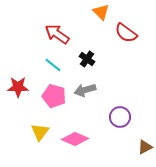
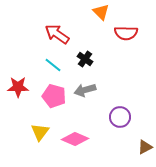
red semicircle: rotated 35 degrees counterclockwise
black cross: moved 2 px left
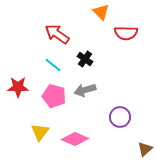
brown triangle: moved 2 px down; rotated 14 degrees counterclockwise
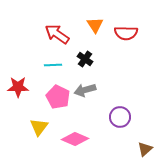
orange triangle: moved 6 px left, 13 px down; rotated 12 degrees clockwise
cyan line: rotated 42 degrees counterclockwise
pink pentagon: moved 4 px right, 1 px down; rotated 10 degrees clockwise
yellow triangle: moved 1 px left, 5 px up
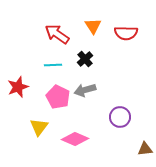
orange triangle: moved 2 px left, 1 px down
black cross: rotated 14 degrees clockwise
red star: rotated 20 degrees counterclockwise
brown triangle: rotated 35 degrees clockwise
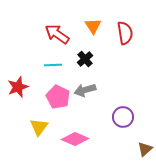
red semicircle: moved 1 px left; rotated 100 degrees counterclockwise
purple circle: moved 3 px right
brown triangle: rotated 35 degrees counterclockwise
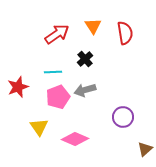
red arrow: rotated 110 degrees clockwise
cyan line: moved 7 px down
pink pentagon: rotated 25 degrees clockwise
yellow triangle: rotated 12 degrees counterclockwise
